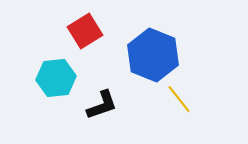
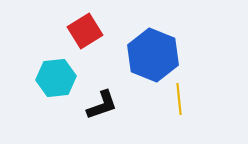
yellow line: rotated 32 degrees clockwise
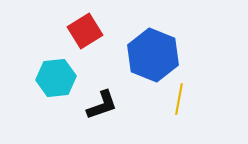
yellow line: rotated 16 degrees clockwise
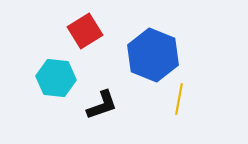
cyan hexagon: rotated 12 degrees clockwise
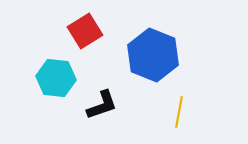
yellow line: moved 13 px down
